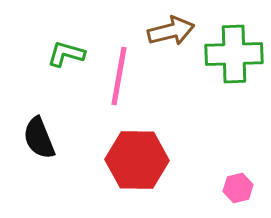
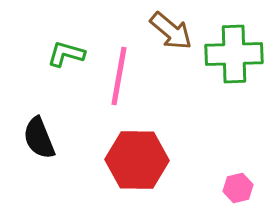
brown arrow: rotated 54 degrees clockwise
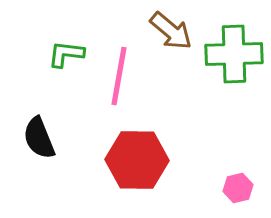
green L-shape: rotated 9 degrees counterclockwise
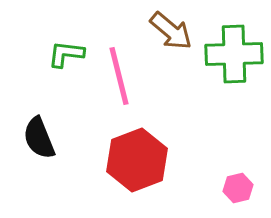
pink line: rotated 24 degrees counterclockwise
red hexagon: rotated 22 degrees counterclockwise
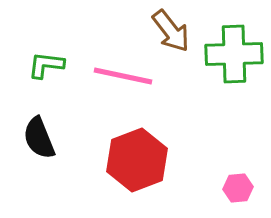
brown arrow: rotated 12 degrees clockwise
green L-shape: moved 20 px left, 11 px down
pink line: moved 4 px right; rotated 64 degrees counterclockwise
pink hexagon: rotated 8 degrees clockwise
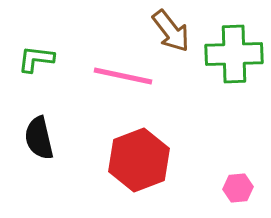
green L-shape: moved 10 px left, 6 px up
black semicircle: rotated 9 degrees clockwise
red hexagon: moved 2 px right
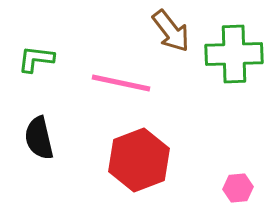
pink line: moved 2 px left, 7 px down
